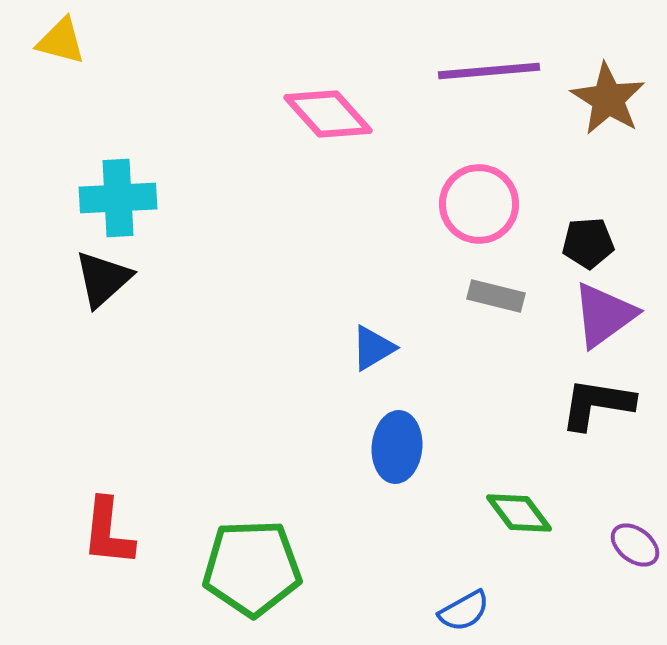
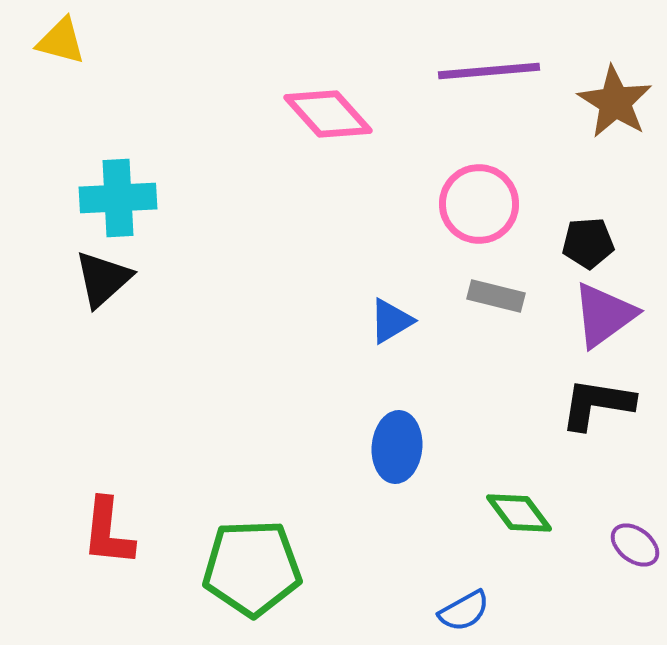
brown star: moved 7 px right, 3 px down
blue triangle: moved 18 px right, 27 px up
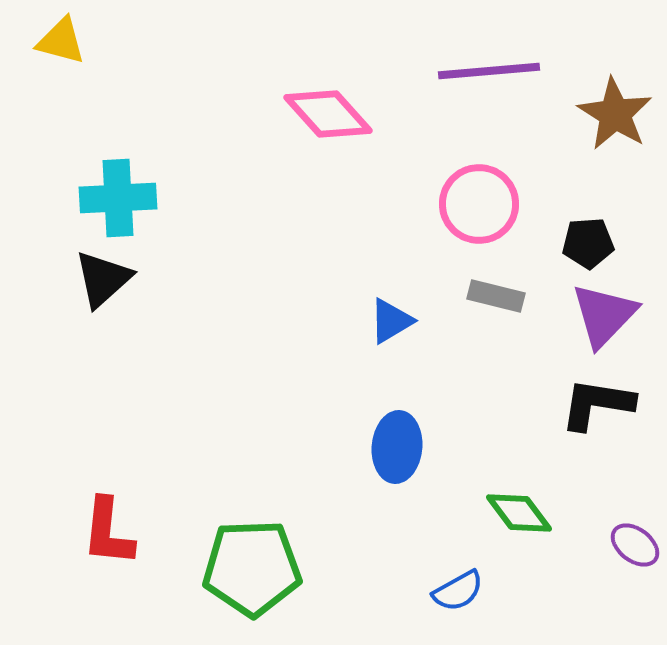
brown star: moved 12 px down
purple triangle: rotated 10 degrees counterclockwise
blue semicircle: moved 6 px left, 20 px up
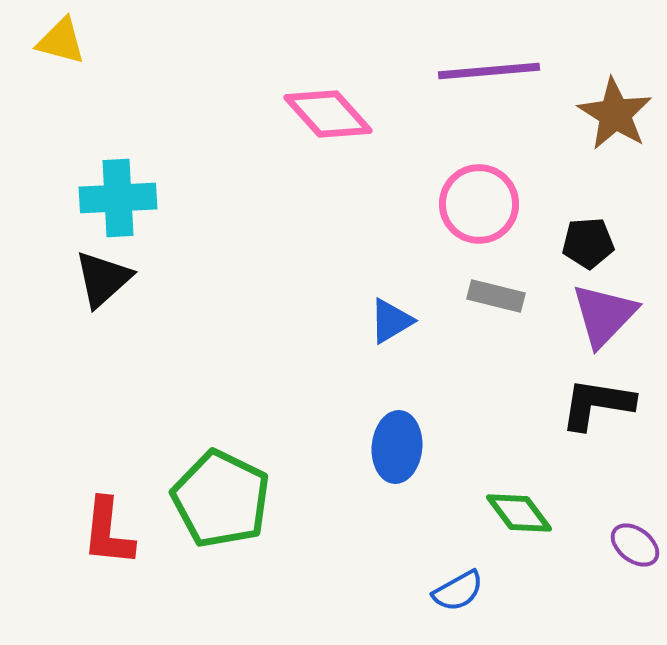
green pentagon: moved 31 px left, 69 px up; rotated 28 degrees clockwise
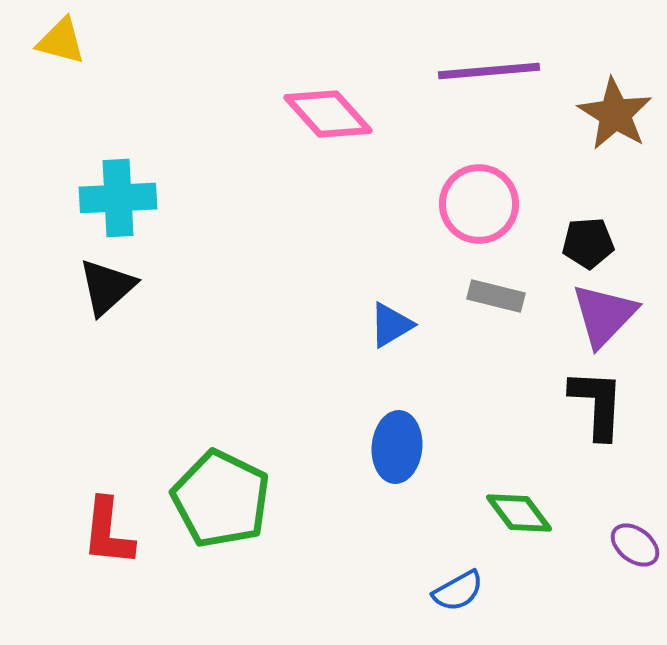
black triangle: moved 4 px right, 8 px down
blue triangle: moved 4 px down
black L-shape: rotated 84 degrees clockwise
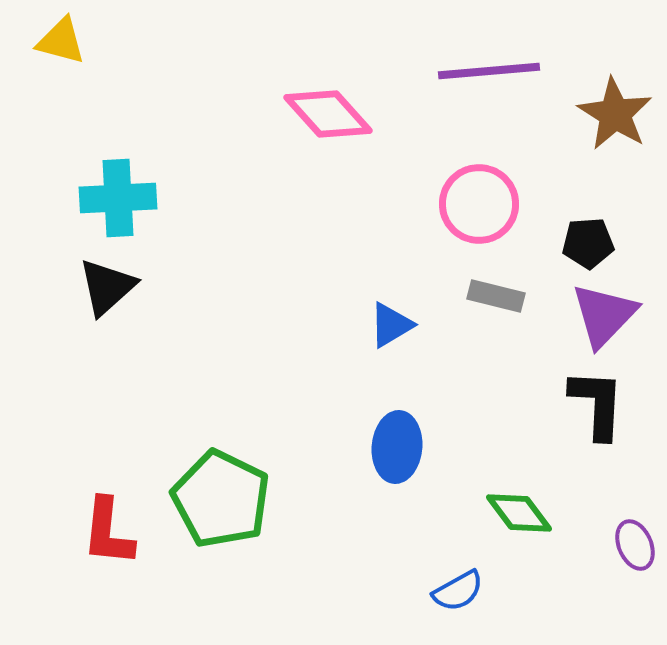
purple ellipse: rotated 30 degrees clockwise
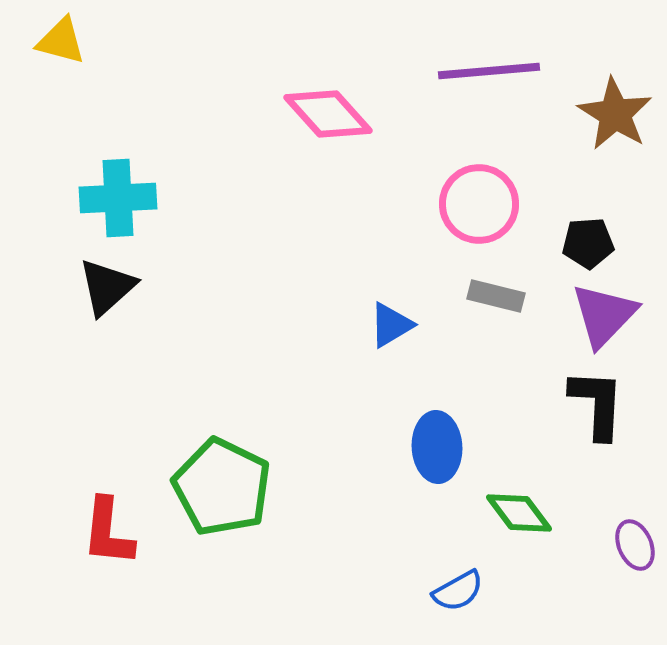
blue ellipse: moved 40 px right; rotated 8 degrees counterclockwise
green pentagon: moved 1 px right, 12 px up
